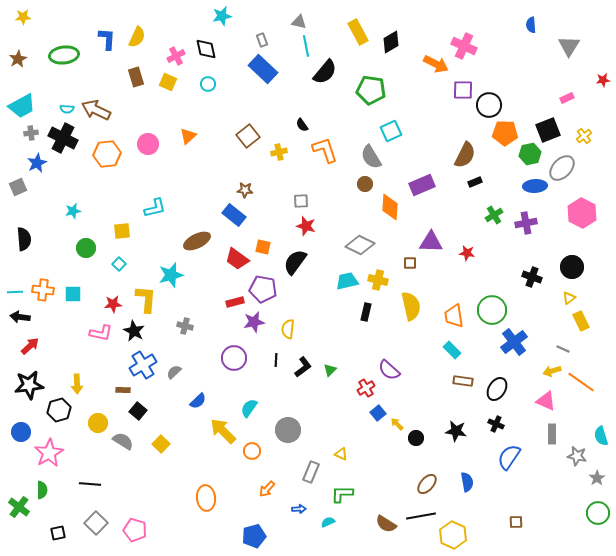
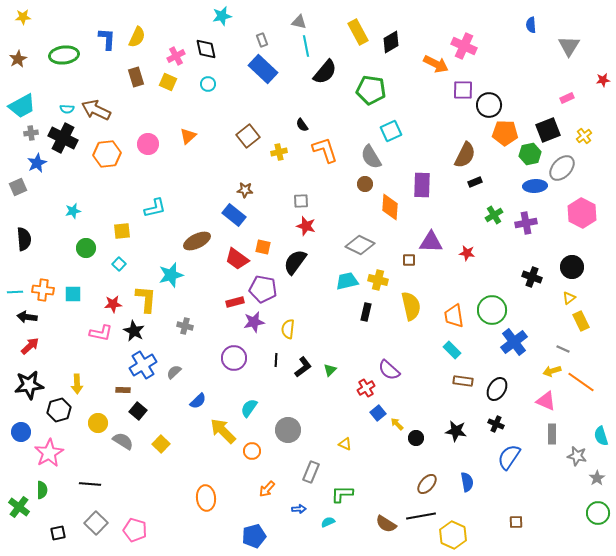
purple rectangle at (422, 185): rotated 65 degrees counterclockwise
brown square at (410, 263): moved 1 px left, 3 px up
black arrow at (20, 317): moved 7 px right
yellow triangle at (341, 454): moved 4 px right, 10 px up
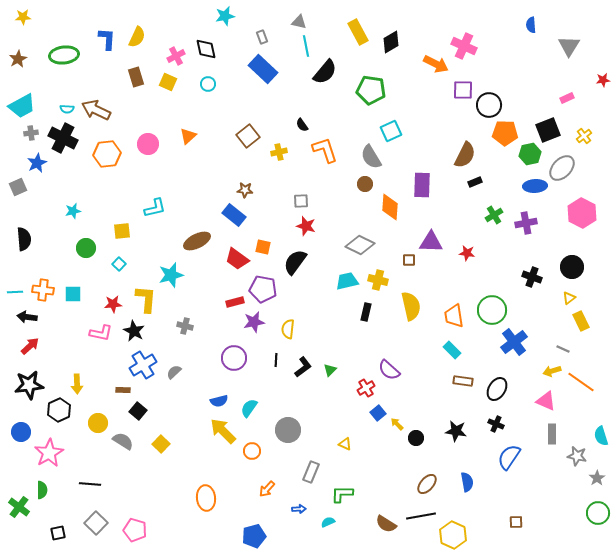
cyan star at (222, 16): moved 3 px right
gray rectangle at (262, 40): moved 3 px up
blue semicircle at (198, 401): moved 21 px right; rotated 30 degrees clockwise
black hexagon at (59, 410): rotated 10 degrees counterclockwise
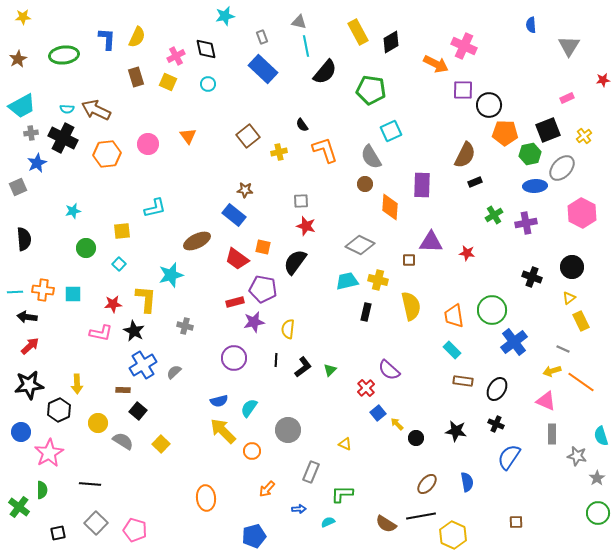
orange triangle at (188, 136): rotated 24 degrees counterclockwise
red cross at (366, 388): rotated 12 degrees counterclockwise
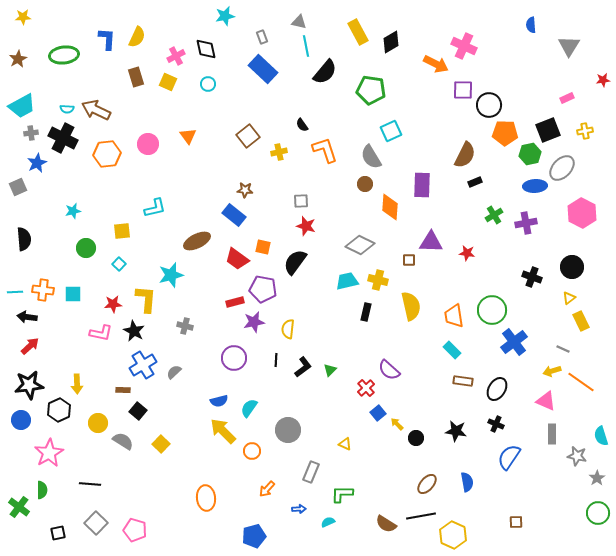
yellow cross at (584, 136): moved 1 px right, 5 px up; rotated 28 degrees clockwise
blue circle at (21, 432): moved 12 px up
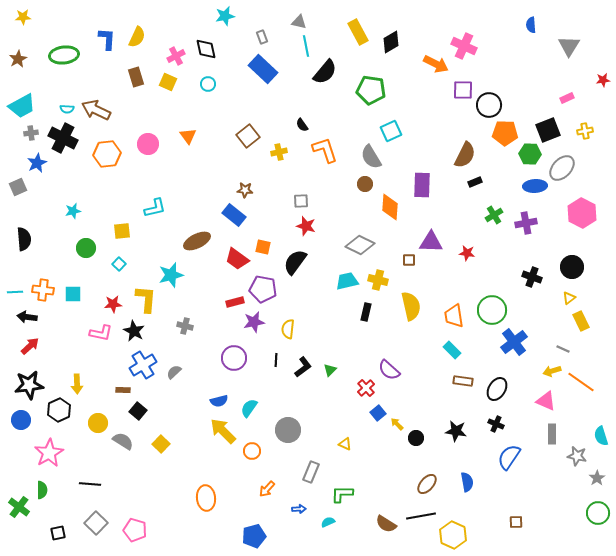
green hexagon at (530, 154): rotated 15 degrees clockwise
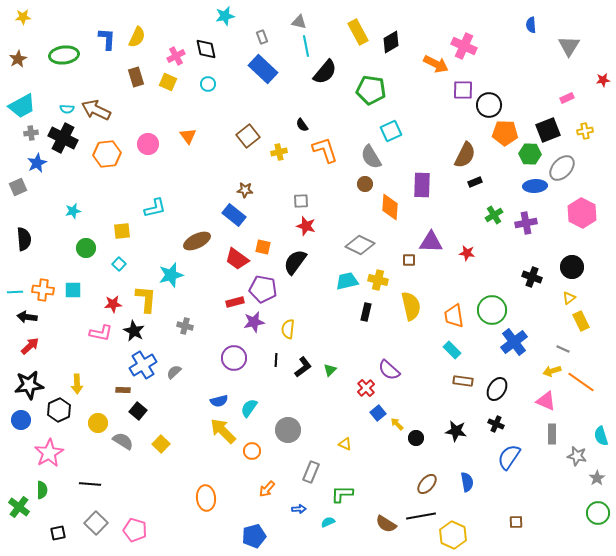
cyan square at (73, 294): moved 4 px up
